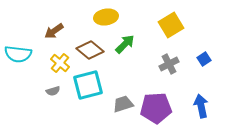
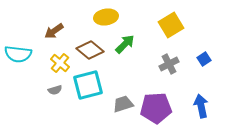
gray semicircle: moved 2 px right, 1 px up
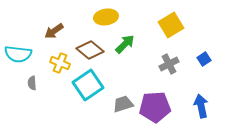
yellow cross: rotated 18 degrees counterclockwise
cyan square: rotated 20 degrees counterclockwise
gray semicircle: moved 23 px left, 7 px up; rotated 104 degrees clockwise
purple pentagon: moved 1 px left, 1 px up
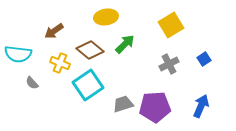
gray semicircle: rotated 40 degrees counterclockwise
blue arrow: rotated 35 degrees clockwise
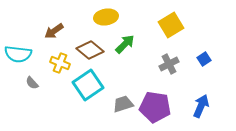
purple pentagon: rotated 12 degrees clockwise
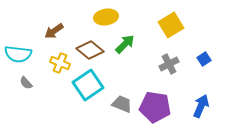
gray semicircle: moved 6 px left
gray trapezoid: moved 1 px left; rotated 40 degrees clockwise
